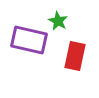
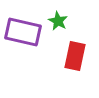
purple rectangle: moved 6 px left, 8 px up
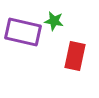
green star: moved 4 px left; rotated 18 degrees counterclockwise
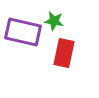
red rectangle: moved 11 px left, 3 px up
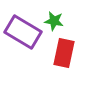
purple rectangle: rotated 18 degrees clockwise
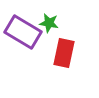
green star: moved 5 px left, 2 px down
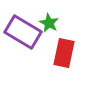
green star: rotated 18 degrees clockwise
